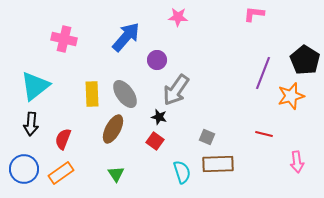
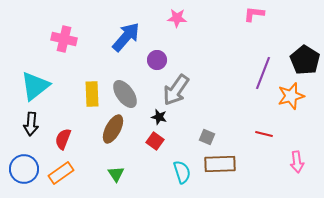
pink star: moved 1 px left, 1 px down
brown rectangle: moved 2 px right
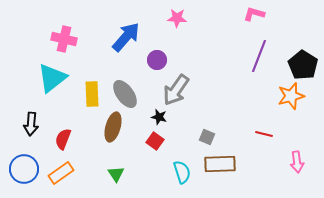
pink L-shape: rotated 10 degrees clockwise
black pentagon: moved 2 px left, 5 px down
purple line: moved 4 px left, 17 px up
cyan triangle: moved 17 px right, 8 px up
brown ellipse: moved 2 px up; rotated 12 degrees counterclockwise
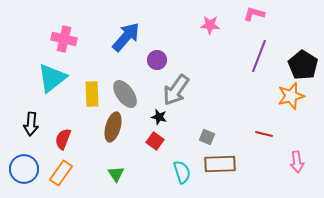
pink star: moved 33 px right, 7 px down
orange rectangle: rotated 20 degrees counterclockwise
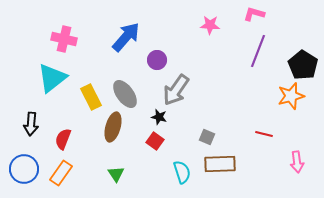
purple line: moved 1 px left, 5 px up
yellow rectangle: moved 1 px left, 3 px down; rotated 25 degrees counterclockwise
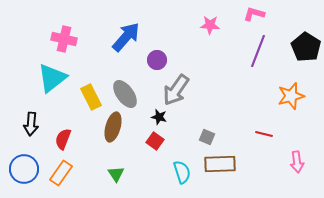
black pentagon: moved 3 px right, 18 px up
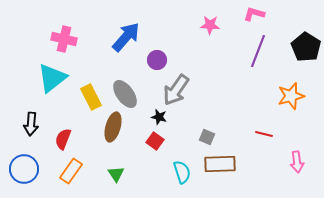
orange rectangle: moved 10 px right, 2 px up
